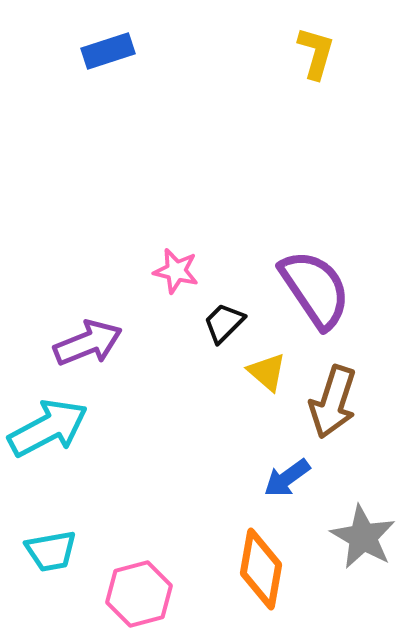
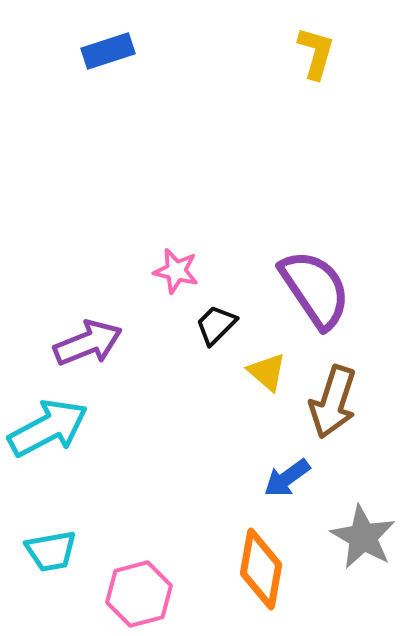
black trapezoid: moved 8 px left, 2 px down
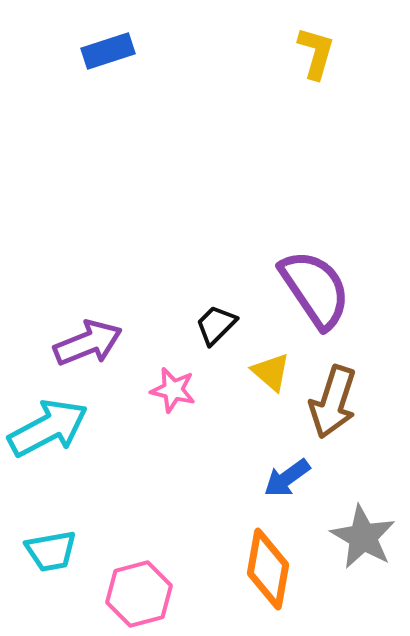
pink star: moved 3 px left, 119 px down
yellow triangle: moved 4 px right
orange diamond: moved 7 px right
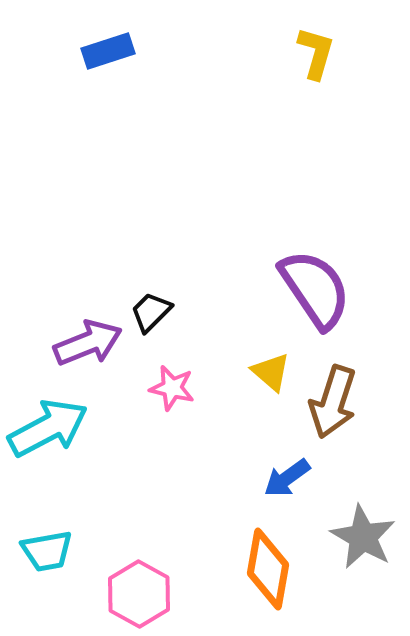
black trapezoid: moved 65 px left, 13 px up
pink star: moved 1 px left, 2 px up
cyan trapezoid: moved 4 px left
pink hexagon: rotated 16 degrees counterclockwise
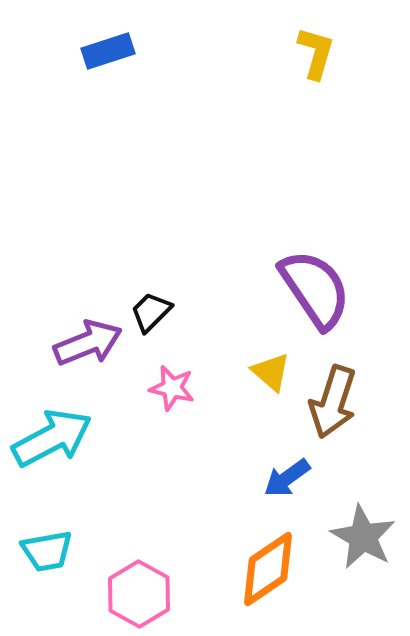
cyan arrow: moved 4 px right, 10 px down
orange diamond: rotated 46 degrees clockwise
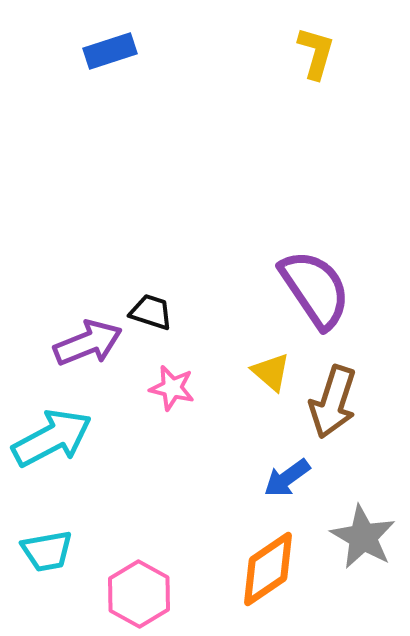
blue rectangle: moved 2 px right
black trapezoid: rotated 63 degrees clockwise
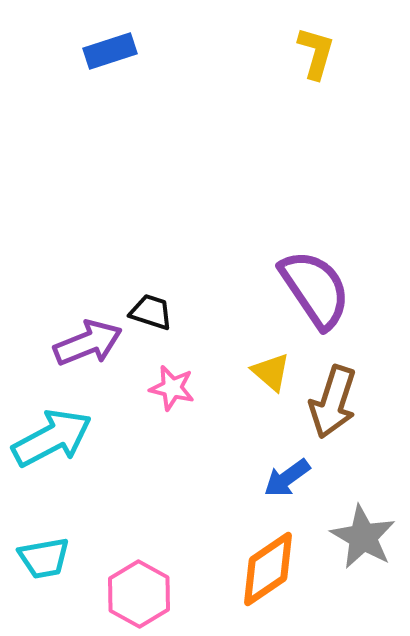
cyan trapezoid: moved 3 px left, 7 px down
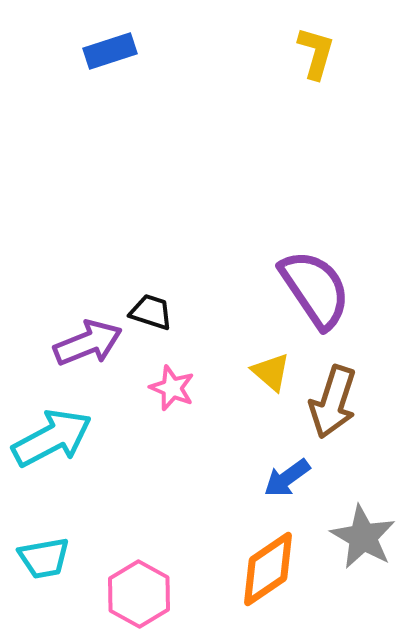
pink star: rotated 9 degrees clockwise
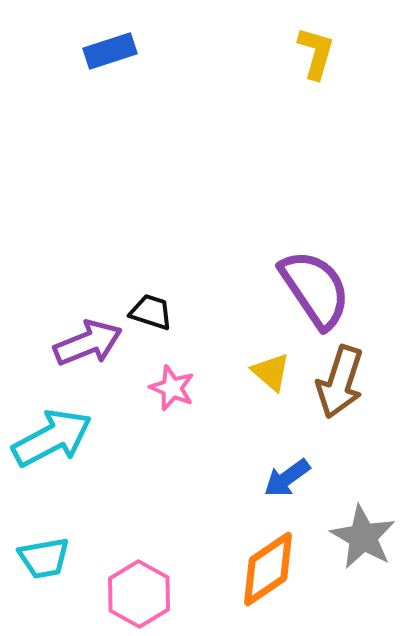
brown arrow: moved 7 px right, 20 px up
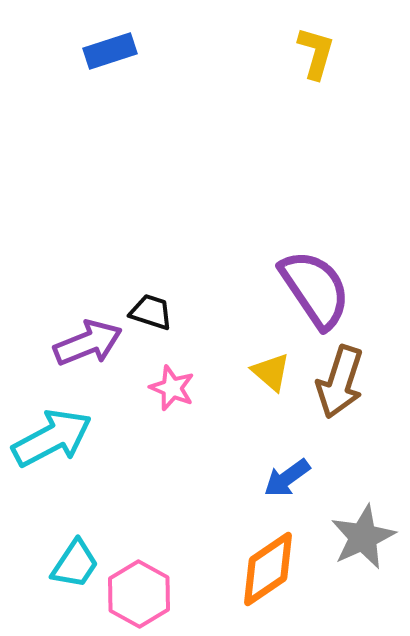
gray star: rotated 18 degrees clockwise
cyan trapezoid: moved 31 px right, 6 px down; rotated 46 degrees counterclockwise
